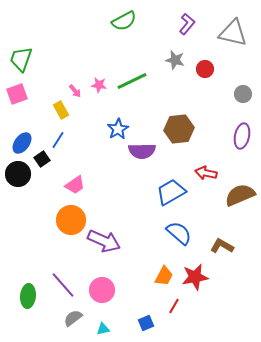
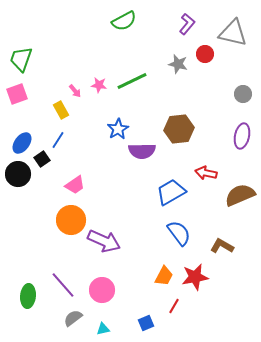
gray star: moved 3 px right, 4 px down
red circle: moved 15 px up
blue semicircle: rotated 12 degrees clockwise
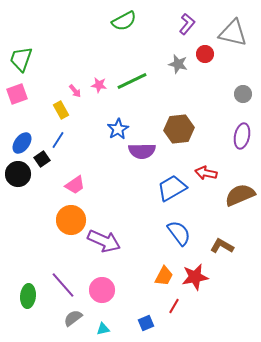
blue trapezoid: moved 1 px right, 4 px up
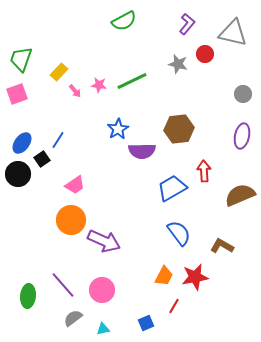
yellow rectangle: moved 2 px left, 38 px up; rotated 72 degrees clockwise
red arrow: moved 2 px left, 2 px up; rotated 75 degrees clockwise
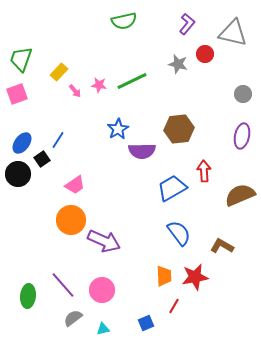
green semicircle: rotated 15 degrees clockwise
orange trapezoid: rotated 30 degrees counterclockwise
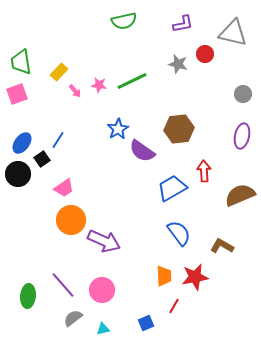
purple L-shape: moved 4 px left; rotated 40 degrees clockwise
green trapezoid: moved 3 px down; rotated 28 degrees counterclockwise
purple semicircle: rotated 36 degrees clockwise
pink trapezoid: moved 11 px left, 3 px down
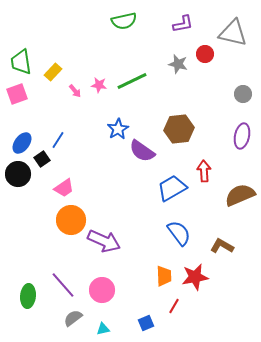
yellow rectangle: moved 6 px left
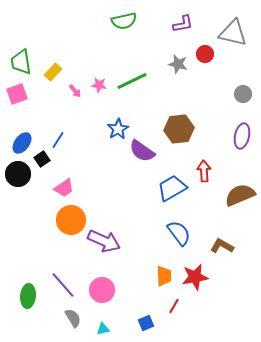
gray semicircle: rotated 96 degrees clockwise
